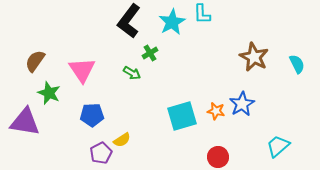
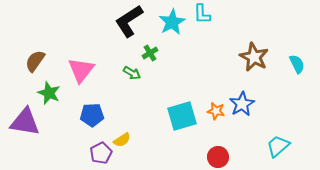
black L-shape: rotated 20 degrees clockwise
pink triangle: moved 1 px left; rotated 12 degrees clockwise
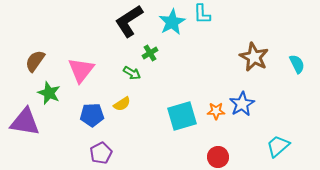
orange star: rotated 12 degrees counterclockwise
yellow semicircle: moved 36 px up
